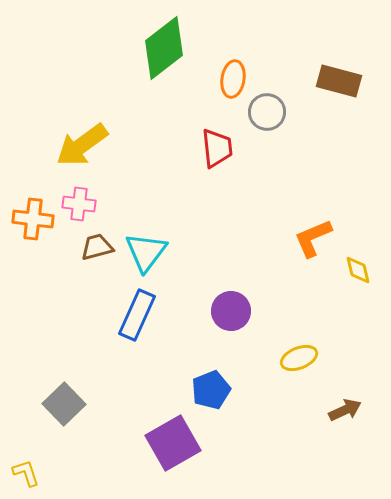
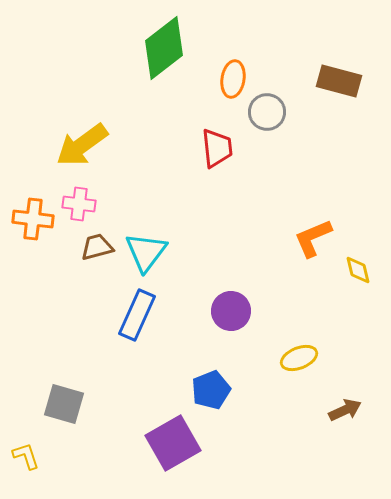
gray square: rotated 30 degrees counterclockwise
yellow L-shape: moved 17 px up
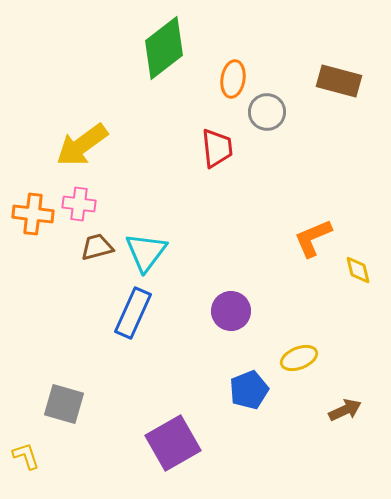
orange cross: moved 5 px up
blue rectangle: moved 4 px left, 2 px up
blue pentagon: moved 38 px right
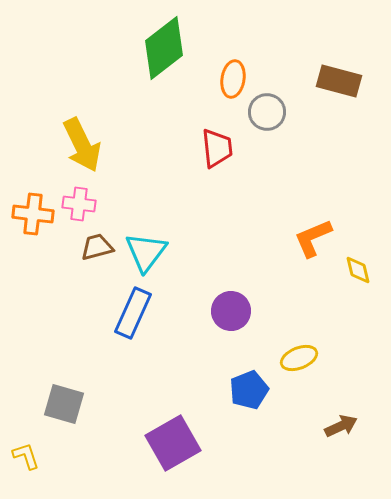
yellow arrow: rotated 80 degrees counterclockwise
brown arrow: moved 4 px left, 16 px down
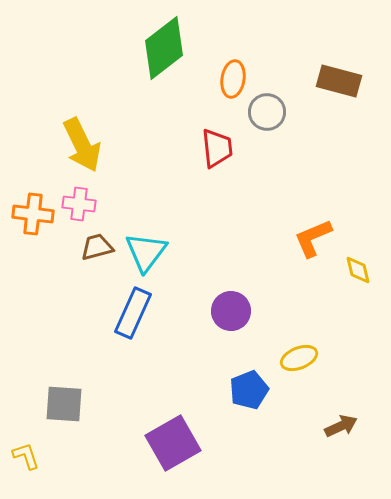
gray square: rotated 12 degrees counterclockwise
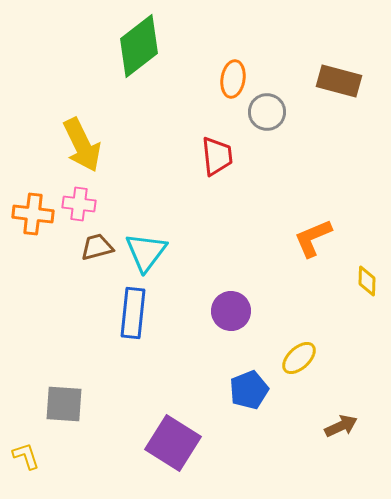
green diamond: moved 25 px left, 2 px up
red trapezoid: moved 8 px down
yellow diamond: moved 9 px right, 11 px down; rotated 16 degrees clockwise
blue rectangle: rotated 18 degrees counterclockwise
yellow ellipse: rotated 21 degrees counterclockwise
purple square: rotated 28 degrees counterclockwise
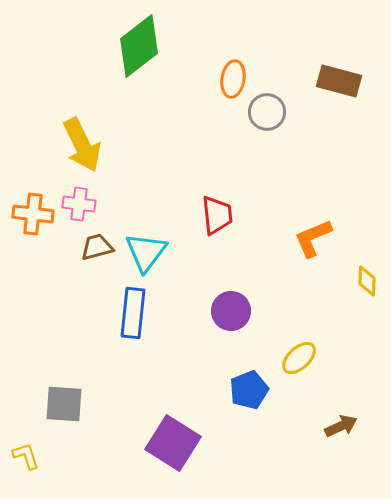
red trapezoid: moved 59 px down
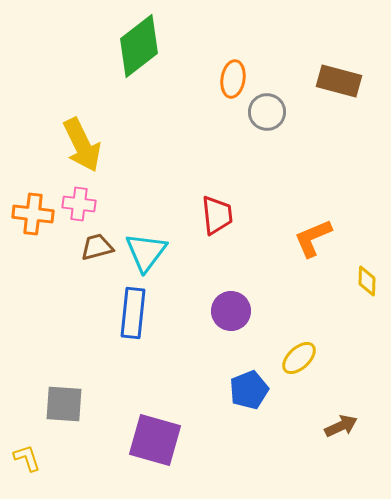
purple square: moved 18 px left, 3 px up; rotated 16 degrees counterclockwise
yellow L-shape: moved 1 px right, 2 px down
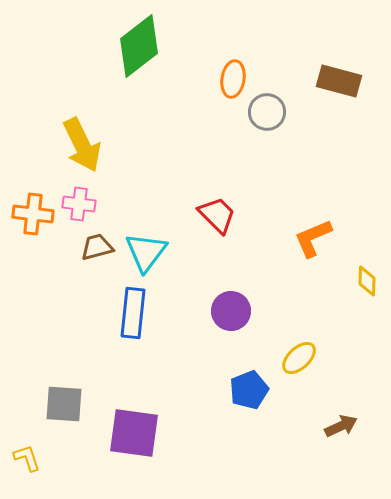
red trapezoid: rotated 39 degrees counterclockwise
purple square: moved 21 px left, 7 px up; rotated 8 degrees counterclockwise
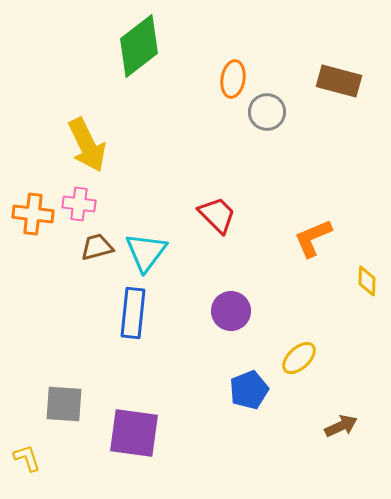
yellow arrow: moved 5 px right
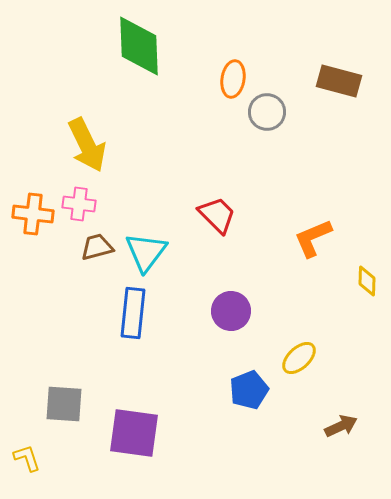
green diamond: rotated 54 degrees counterclockwise
